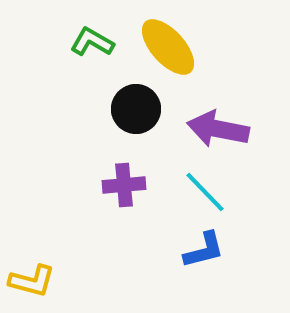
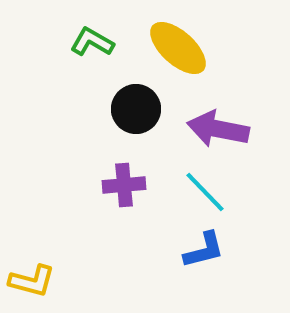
yellow ellipse: moved 10 px right, 1 px down; rotated 6 degrees counterclockwise
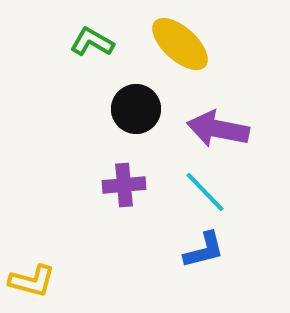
yellow ellipse: moved 2 px right, 4 px up
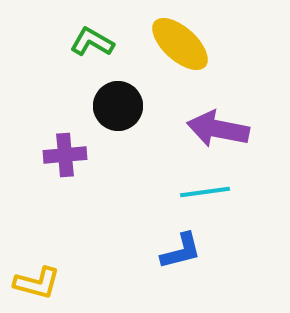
black circle: moved 18 px left, 3 px up
purple cross: moved 59 px left, 30 px up
cyan line: rotated 54 degrees counterclockwise
blue L-shape: moved 23 px left, 1 px down
yellow L-shape: moved 5 px right, 2 px down
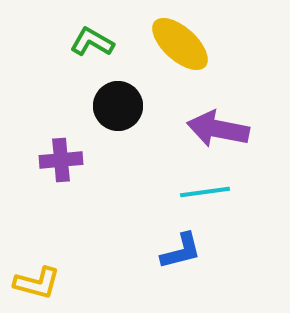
purple cross: moved 4 px left, 5 px down
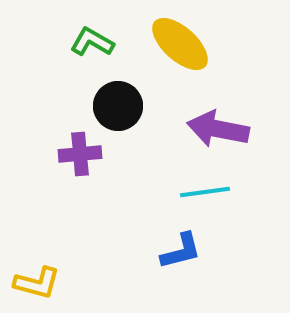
purple cross: moved 19 px right, 6 px up
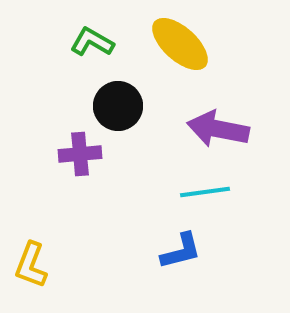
yellow L-shape: moved 6 px left, 18 px up; rotated 96 degrees clockwise
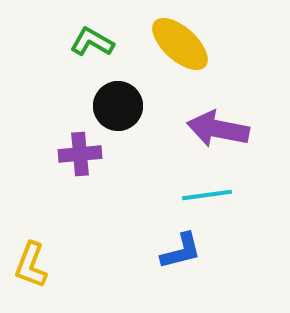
cyan line: moved 2 px right, 3 px down
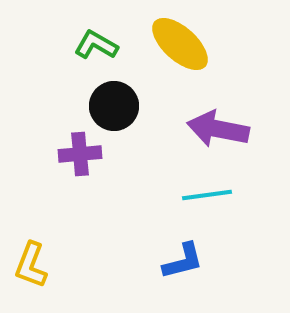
green L-shape: moved 4 px right, 3 px down
black circle: moved 4 px left
blue L-shape: moved 2 px right, 10 px down
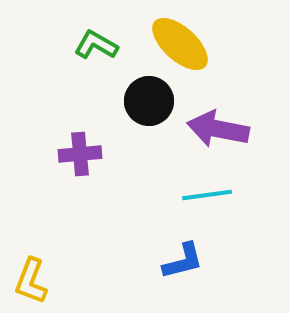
black circle: moved 35 px right, 5 px up
yellow L-shape: moved 16 px down
